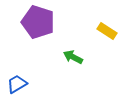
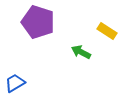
green arrow: moved 8 px right, 5 px up
blue trapezoid: moved 2 px left, 1 px up
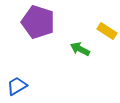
green arrow: moved 1 px left, 3 px up
blue trapezoid: moved 2 px right, 3 px down
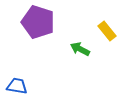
yellow rectangle: rotated 18 degrees clockwise
blue trapezoid: rotated 40 degrees clockwise
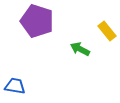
purple pentagon: moved 1 px left, 1 px up
blue trapezoid: moved 2 px left
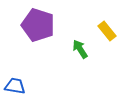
purple pentagon: moved 1 px right, 4 px down
green arrow: rotated 30 degrees clockwise
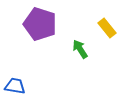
purple pentagon: moved 2 px right, 1 px up
yellow rectangle: moved 3 px up
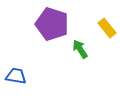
purple pentagon: moved 12 px right
blue trapezoid: moved 1 px right, 10 px up
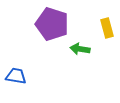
yellow rectangle: rotated 24 degrees clockwise
green arrow: rotated 48 degrees counterclockwise
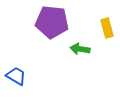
purple pentagon: moved 2 px up; rotated 12 degrees counterclockwise
blue trapezoid: rotated 20 degrees clockwise
